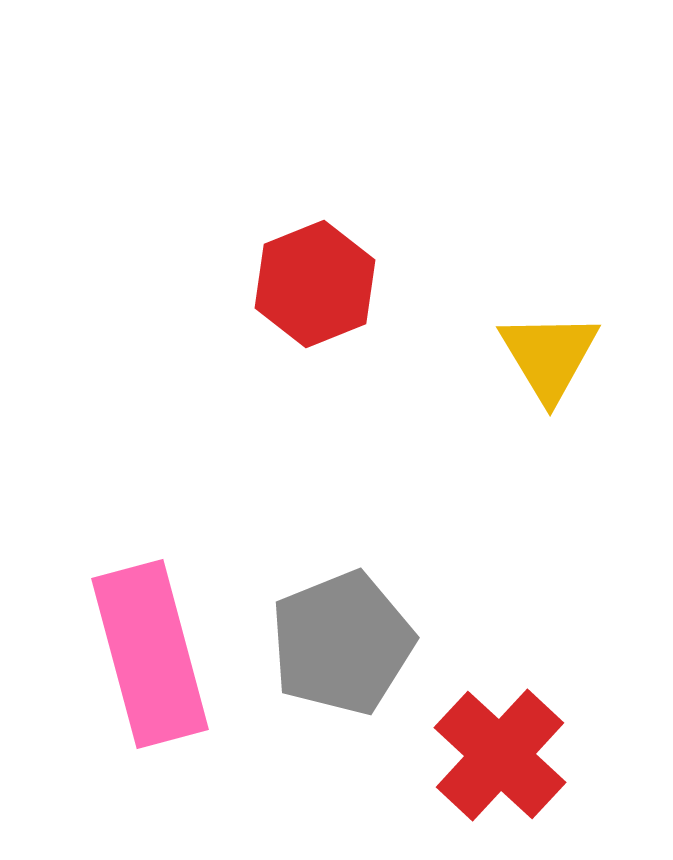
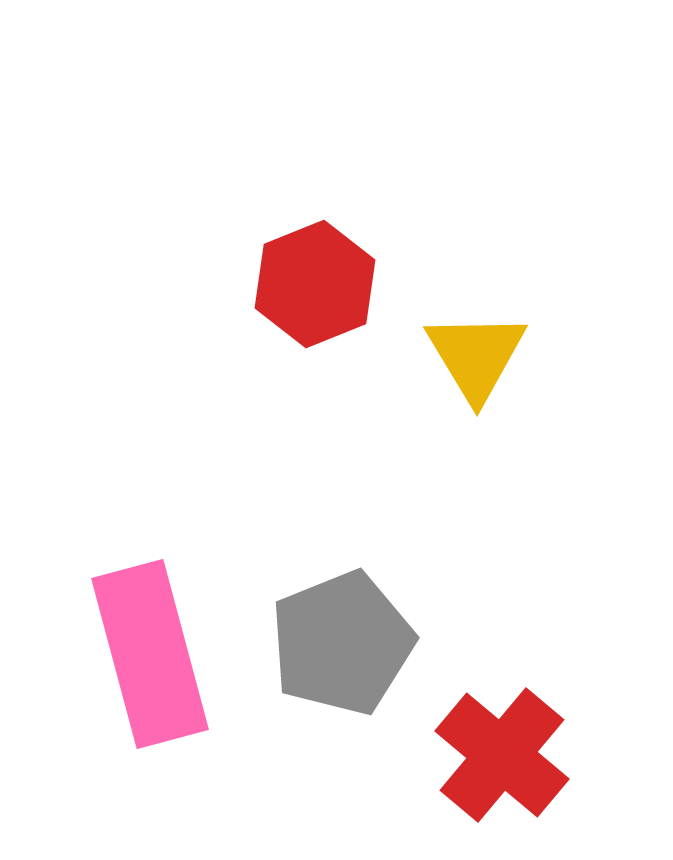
yellow triangle: moved 73 px left
red cross: moved 2 px right; rotated 3 degrees counterclockwise
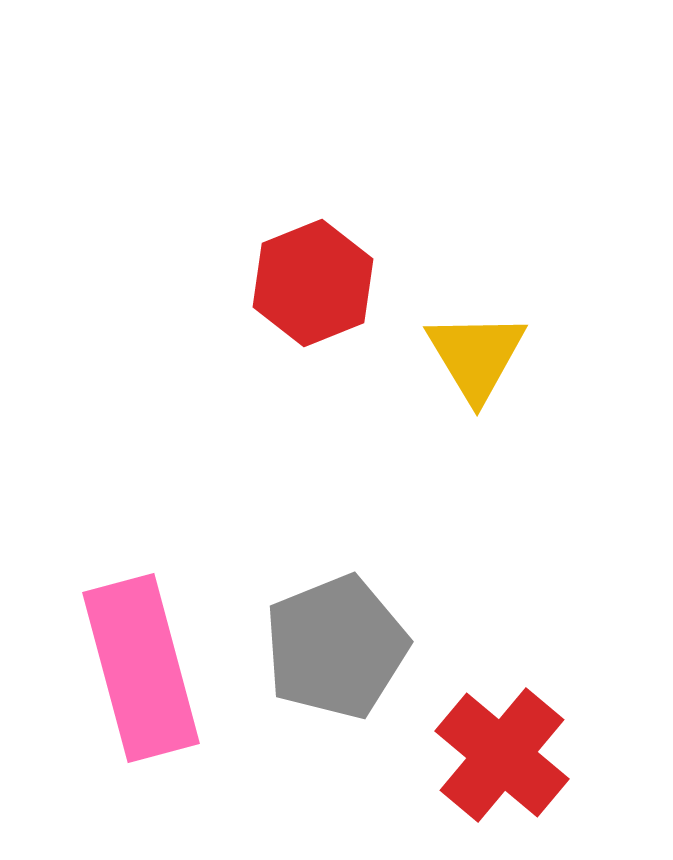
red hexagon: moved 2 px left, 1 px up
gray pentagon: moved 6 px left, 4 px down
pink rectangle: moved 9 px left, 14 px down
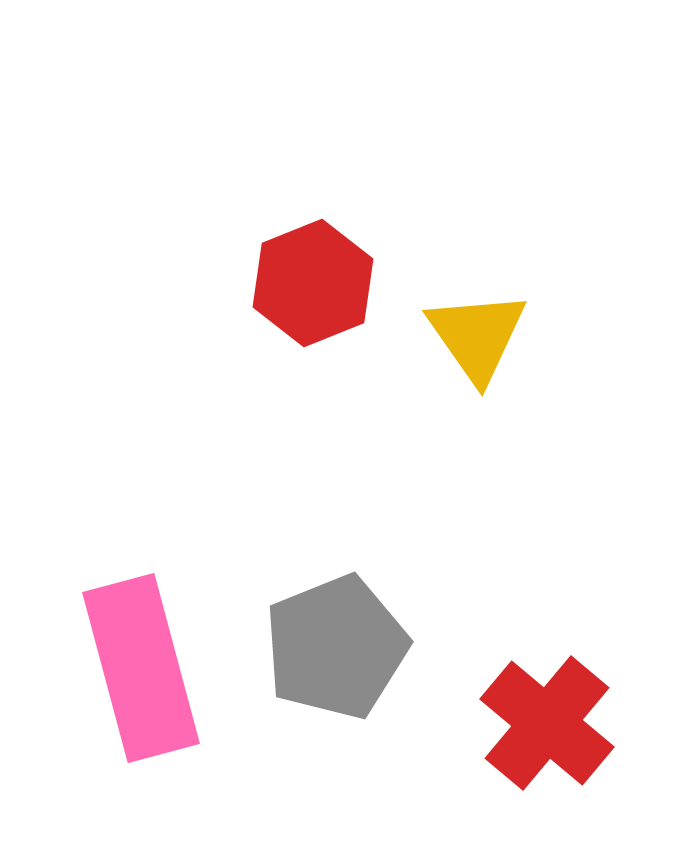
yellow triangle: moved 1 px right, 20 px up; rotated 4 degrees counterclockwise
red cross: moved 45 px right, 32 px up
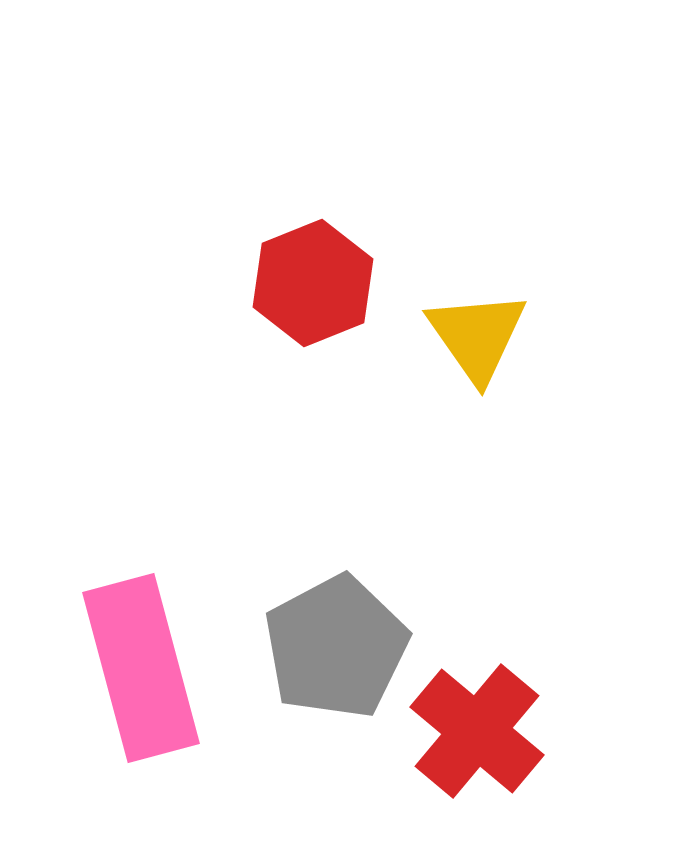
gray pentagon: rotated 6 degrees counterclockwise
red cross: moved 70 px left, 8 px down
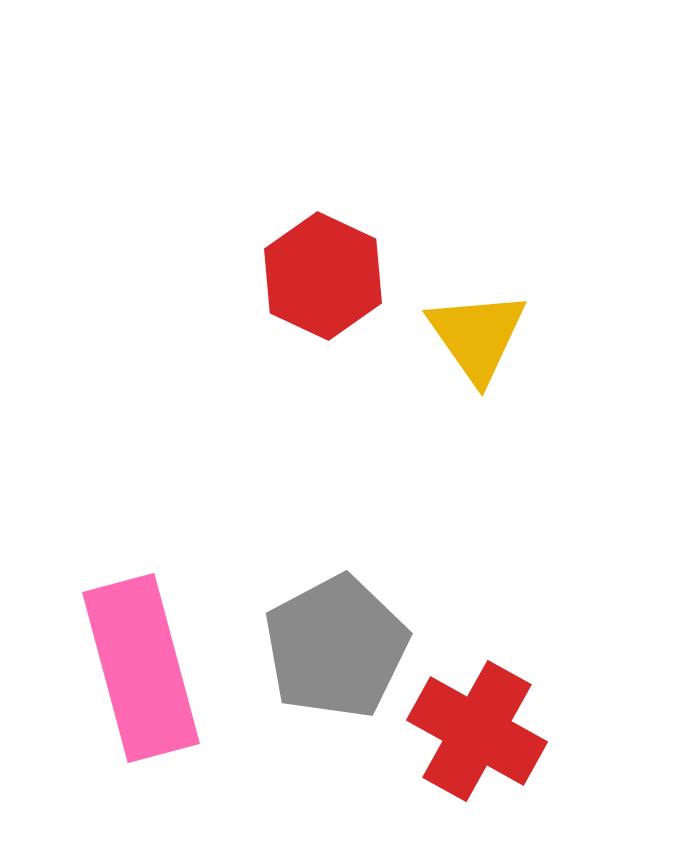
red hexagon: moved 10 px right, 7 px up; rotated 13 degrees counterclockwise
red cross: rotated 11 degrees counterclockwise
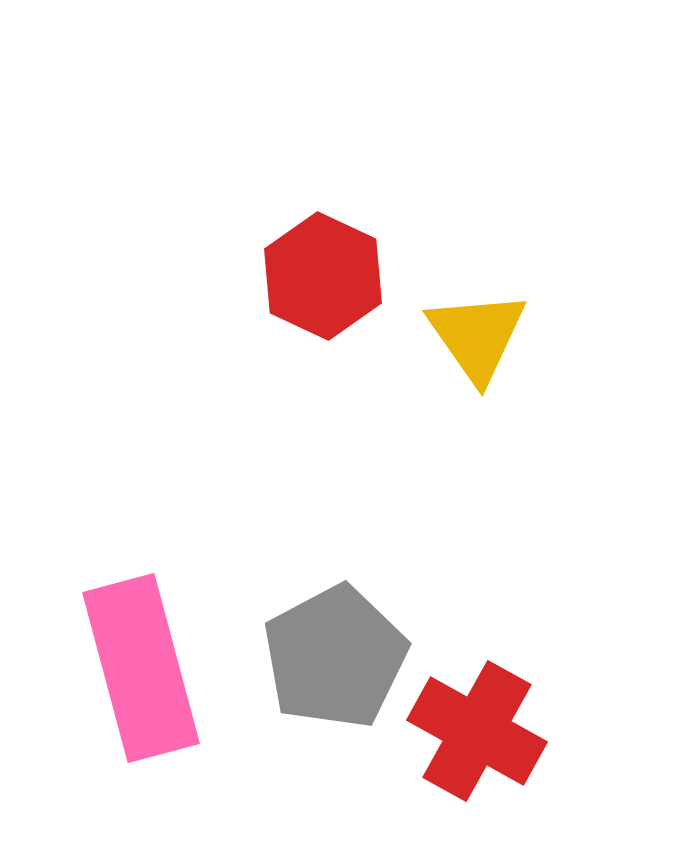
gray pentagon: moved 1 px left, 10 px down
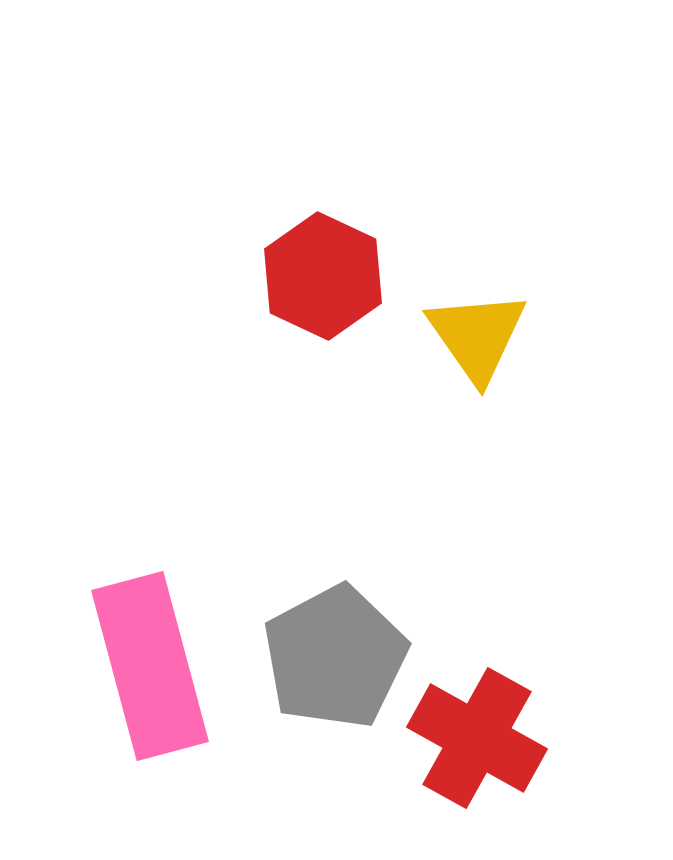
pink rectangle: moved 9 px right, 2 px up
red cross: moved 7 px down
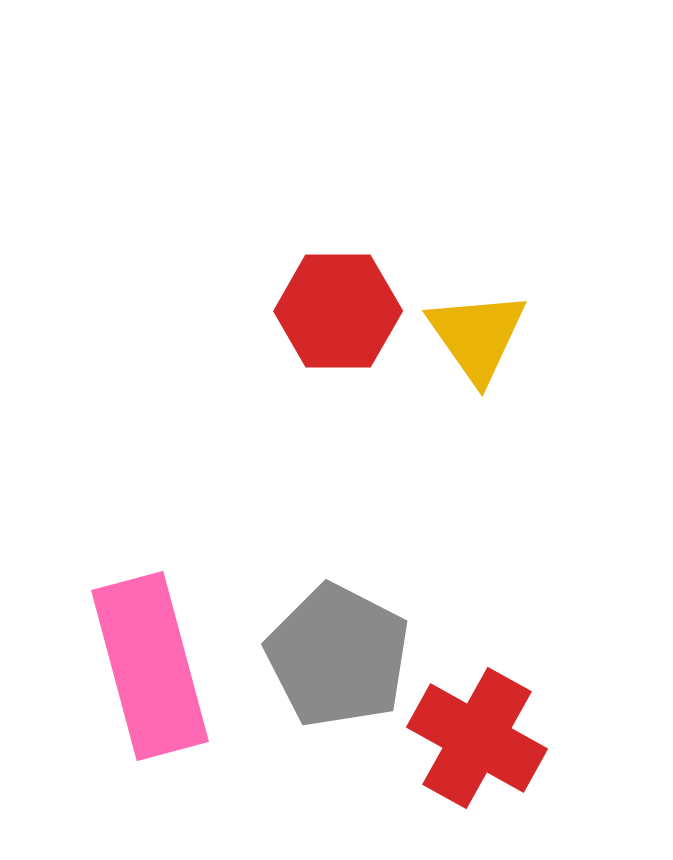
red hexagon: moved 15 px right, 35 px down; rotated 25 degrees counterclockwise
gray pentagon: moved 3 px right, 1 px up; rotated 17 degrees counterclockwise
